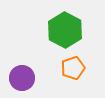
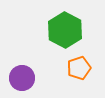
orange pentagon: moved 6 px right
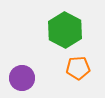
orange pentagon: moved 1 px left; rotated 15 degrees clockwise
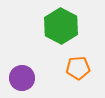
green hexagon: moved 4 px left, 4 px up
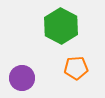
orange pentagon: moved 2 px left
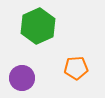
green hexagon: moved 23 px left; rotated 8 degrees clockwise
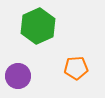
purple circle: moved 4 px left, 2 px up
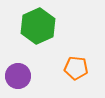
orange pentagon: rotated 10 degrees clockwise
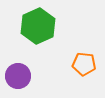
orange pentagon: moved 8 px right, 4 px up
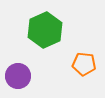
green hexagon: moved 7 px right, 4 px down
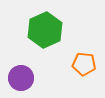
purple circle: moved 3 px right, 2 px down
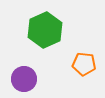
purple circle: moved 3 px right, 1 px down
